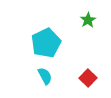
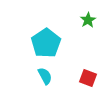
cyan pentagon: rotated 8 degrees counterclockwise
red square: rotated 24 degrees counterclockwise
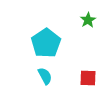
red square: rotated 18 degrees counterclockwise
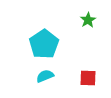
cyan pentagon: moved 2 px left, 1 px down
cyan semicircle: rotated 84 degrees counterclockwise
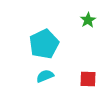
cyan pentagon: rotated 8 degrees clockwise
red square: moved 1 px down
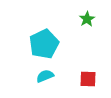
green star: moved 1 px left, 1 px up
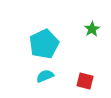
green star: moved 5 px right, 10 px down
red square: moved 3 px left, 2 px down; rotated 12 degrees clockwise
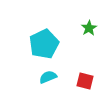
green star: moved 3 px left, 1 px up
cyan semicircle: moved 3 px right, 1 px down
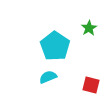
cyan pentagon: moved 11 px right, 2 px down; rotated 12 degrees counterclockwise
red square: moved 6 px right, 4 px down
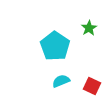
cyan semicircle: moved 13 px right, 4 px down
red square: moved 1 px right, 1 px down; rotated 12 degrees clockwise
